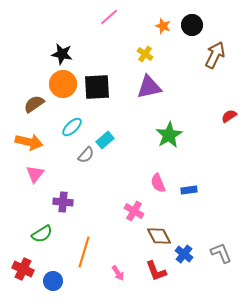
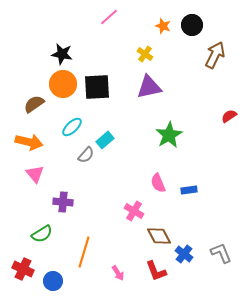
pink triangle: rotated 18 degrees counterclockwise
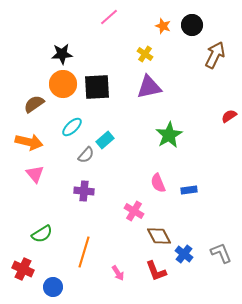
black star: rotated 15 degrees counterclockwise
purple cross: moved 21 px right, 11 px up
blue circle: moved 6 px down
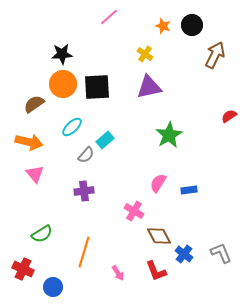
pink semicircle: rotated 54 degrees clockwise
purple cross: rotated 12 degrees counterclockwise
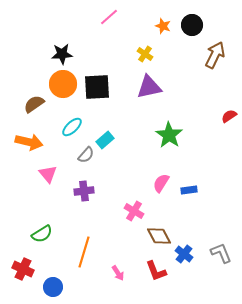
green star: rotated 8 degrees counterclockwise
pink triangle: moved 13 px right
pink semicircle: moved 3 px right
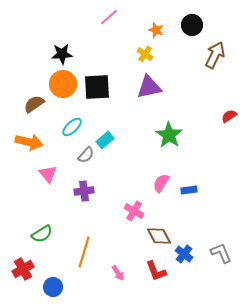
orange star: moved 7 px left, 4 px down
red cross: rotated 35 degrees clockwise
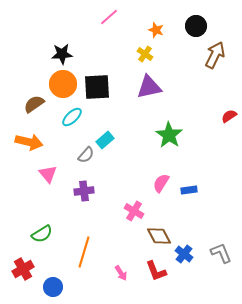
black circle: moved 4 px right, 1 px down
cyan ellipse: moved 10 px up
pink arrow: moved 3 px right
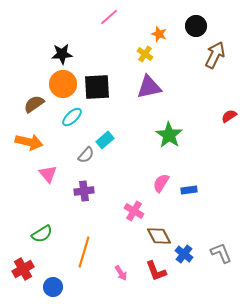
orange star: moved 3 px right, 4 px down
